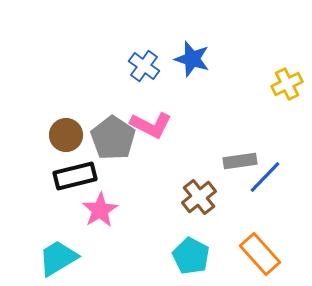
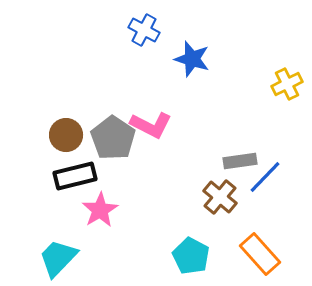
blue cross: moved 36 px up; rotated 8 degrees counterclockwise
brown cross: moved 21 px right; rotated 12 degrees counterclockwise
cyan trapezoid: rotated 15 degrees counterclockwise
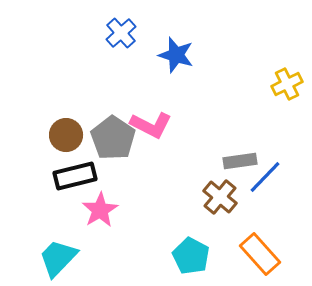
blue cross: moved 23 px left, 3 px down; rotated 20 degrees clockwise
blue star: moved 16 px left, 4 px up
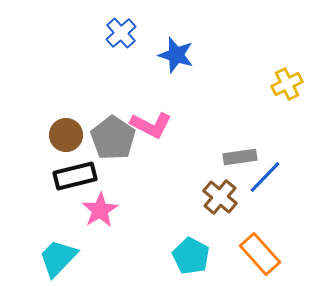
gray rectangle: moved 4 px up
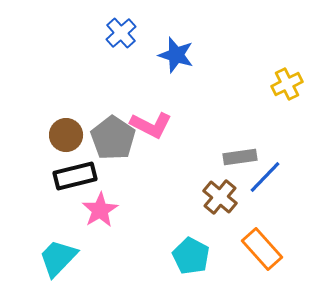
orange rectangle: moved 2 px right, 5 px up
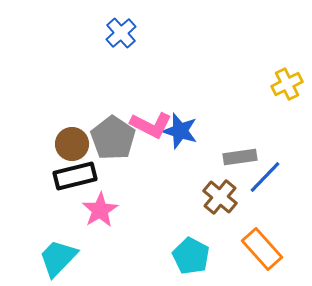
blue star: moved 4 px right, 76 px down
brown circle: moved 6 px right, 9 px down
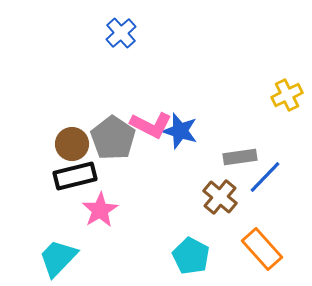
yellow cross: moved 11 px down
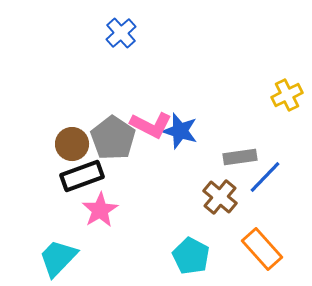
black rectangle: moved 7 px right; rotated 6 degrees counterclockwise
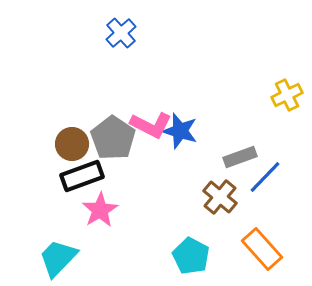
gray rectangle: rotated 12 degrees counterclockwise
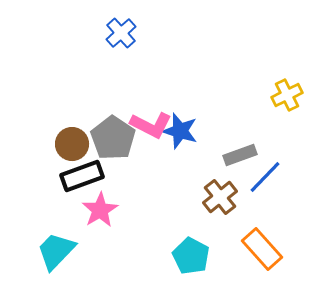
gray rectangle: moved 2 px up
brown cross: rotated 12 degrees clockwise
cyan trapezoid: moved 2 px left, 7 px up
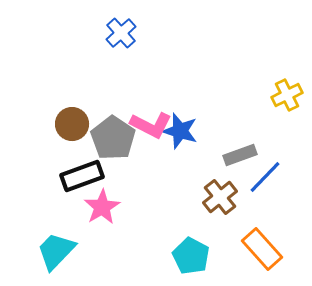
brown circle: moved 20 px up
pink star: moved 2 px right, 3 px up
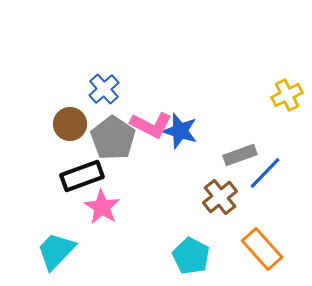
blue cross: moved 17 px left, 56 px down
brown circle: moved 2 px left
blue line: moved 4 px up
pink star: rotated 9 degrees counterclockwise
